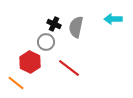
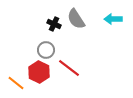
gray semicircle: moved 8 px up; rotated 45 degrees counterclockwise
gray circle: moved 8 px down
red hexagon: moved 9 px right, 10 px down
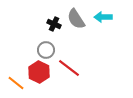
cyan arrow: moved 10 px left, 2 px up
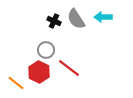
black cross: moved 3 px up
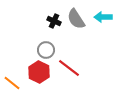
orange line: moved 4 px left
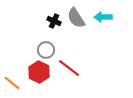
gray semicircle: moved 1 px up
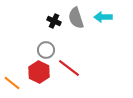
gray semicircle: rotated 15 degrees clockwise
